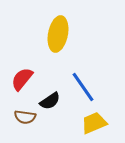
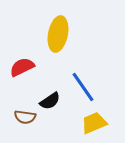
red semicircle: moved 12 px up; rotated 25 degrees clockwise
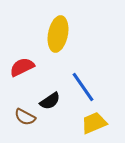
brown semicircle: rotated 20 degrees clockwise
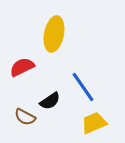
yellow ellipse: moved 4 px left
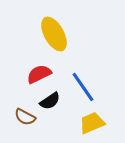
yellow ellipse: rotated 40 degrees counterclockwise
red semicircle: moved 17 px right, 7 px down
yellow trapezoid: moved 2 px left
